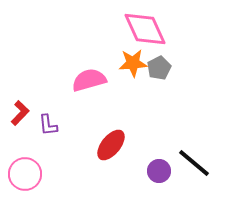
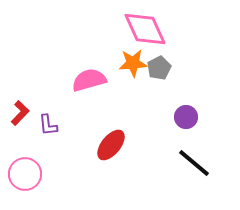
purple circle: moved 27 px right, 54 px up
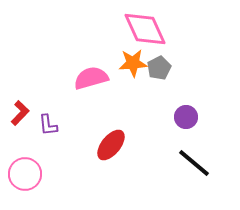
pink semicircle: moved 2 px right, 2 px up
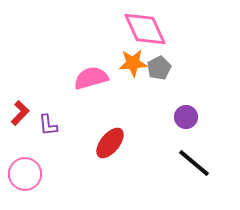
red ellipse: moved 1 px left, 2 px up
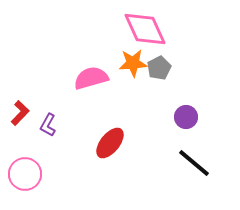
purple L-shape: rotated 35 degrees clockwise
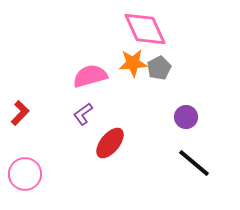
pink semicircle: moved 1 px left, 2 px up
purple L-shape: moved 35 px right, 11 px up; rotated 25 degrees clockwise
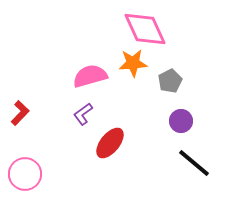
gray pentagon: moved 11 px right, 13 px down
purple circle: moved 5 px left, 4 px down
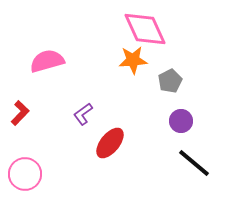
orange star: moved 3 px up
pink semicircle: moved 43 px left, 15 px up
